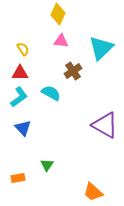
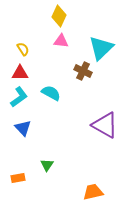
yellow diamond: moved 1 px right, 2 px down
brown cross: moved 10 px right; rotated 30 degrees counterclockwise
orange trapezoid: rotated 125 degrees clockwise
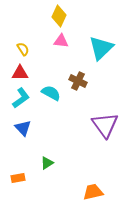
brown cross: moved 5 px left, 10 px down
cyan L-shape: moved 2 px right, 1 px down
purple triangle: rotated 24 degrees clockwise
green triangle: moved 2 px up; rotated 24 degrees clockwise
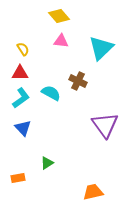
yellow diamond: rotated 65 degrees counterclockwise
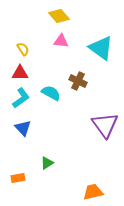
cyan triangle: rotated 40 degrees counterclockwise
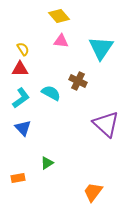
cyan triangle: rotated 28 degrees clockwise
red triangle: moved 4 px up
purple triangle: moved 1 px right, 1 px up; rotated 12 degrees counterclockwise
orange trapezoid: rotated 40 degrees counterclockwise
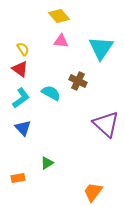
red triangle: rotated 36 degrees clockwise
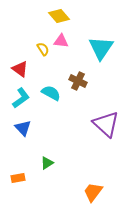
yellow semicircle: moved 20 px right
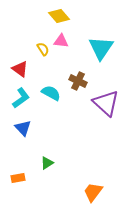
purple triangle: moved 21 px up
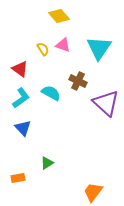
pink triangle: moved 2 px right, 4 px down; rotated 14 degrees clockwise
cyan triangle: moved 2 px left
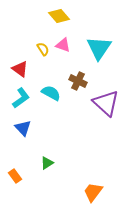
orange rectangle: moved 3 px left, 2 px up; rotated 64 degrees clockwise
